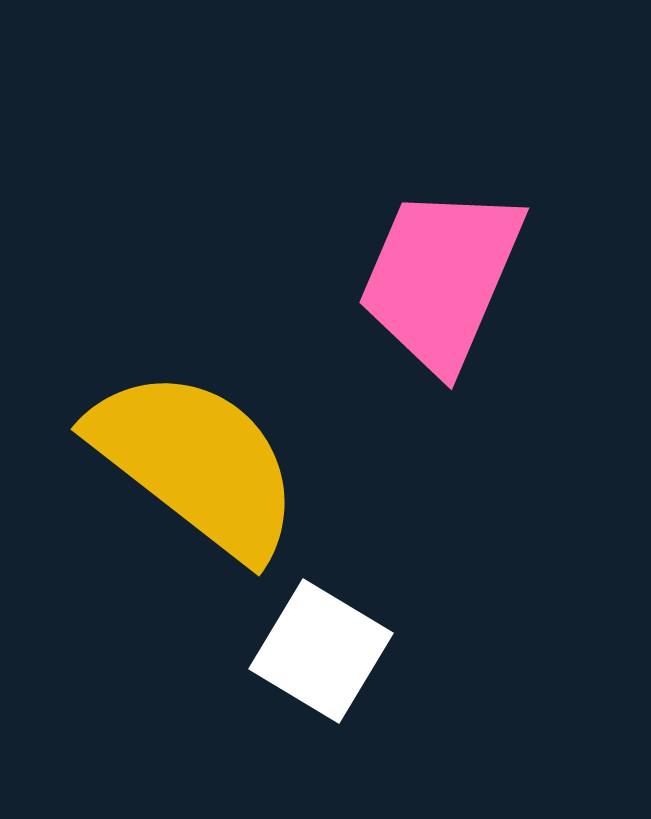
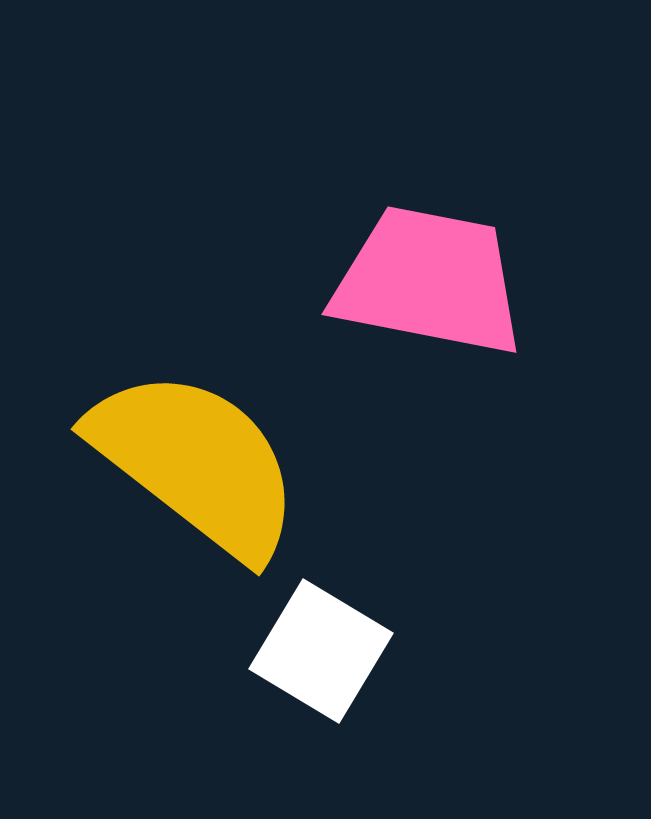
pink trapezoid: moved 12 px left, 3 px down; rotated 78 degrees clockwise
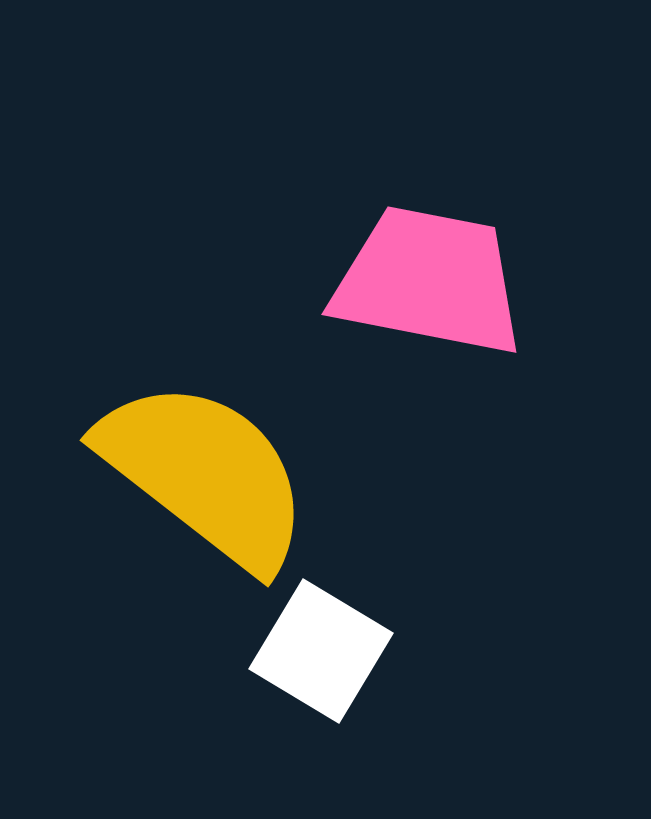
yellow semicircle: moved 9 px right, 11 px down
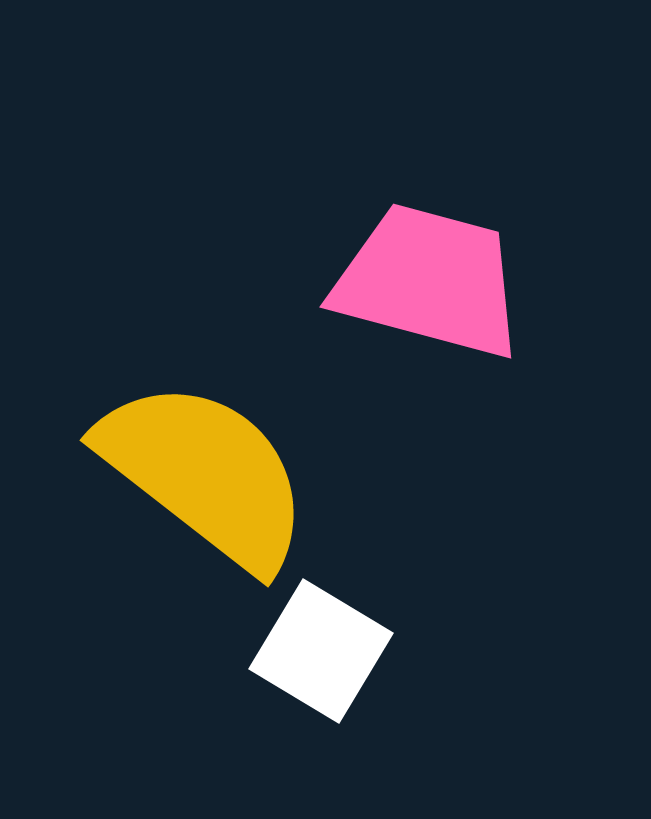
pink trapezoid: rotated 4 degrees clockwise
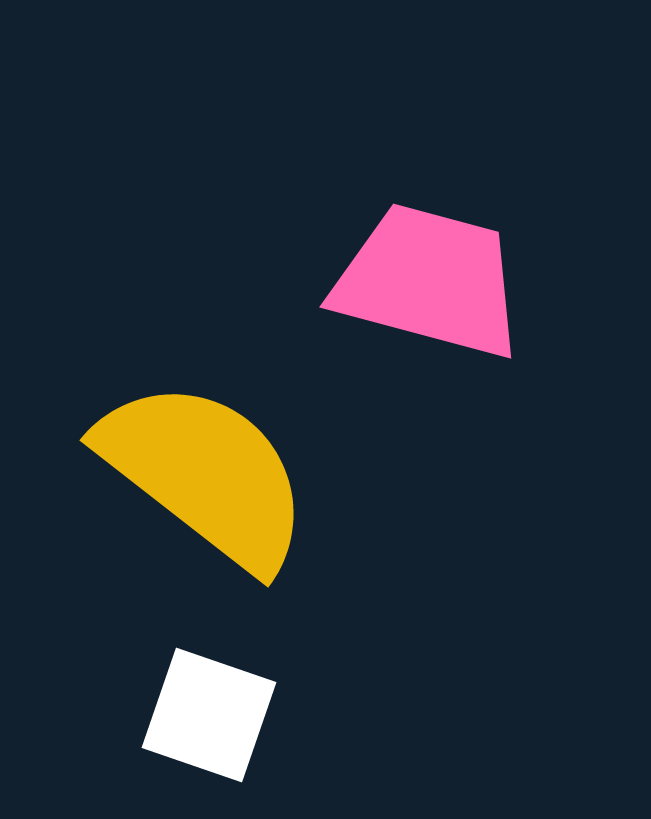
white square: moved 112 px left, 64 px down; rotated 12 degrees counterclockwise
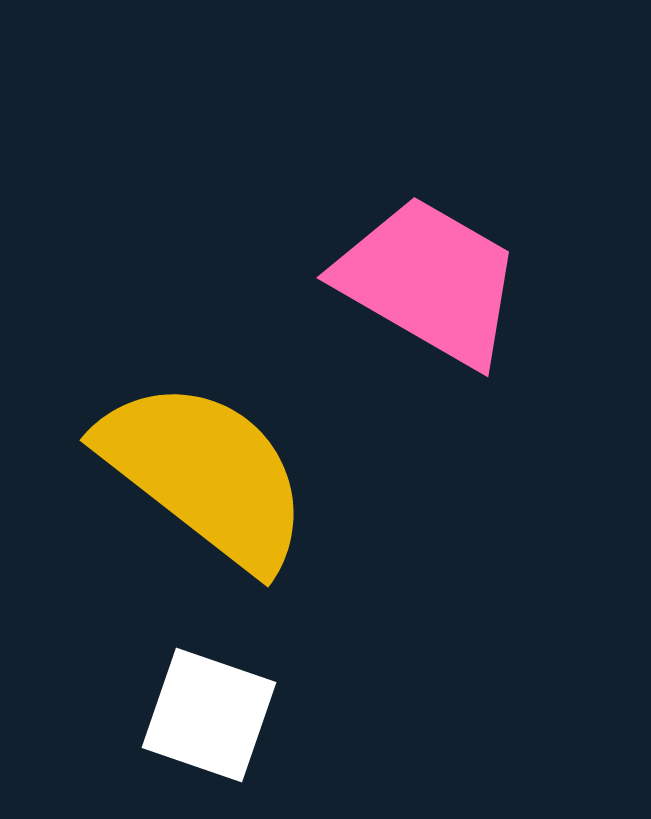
pink trapezoid: rotated 15 degrees clockwise
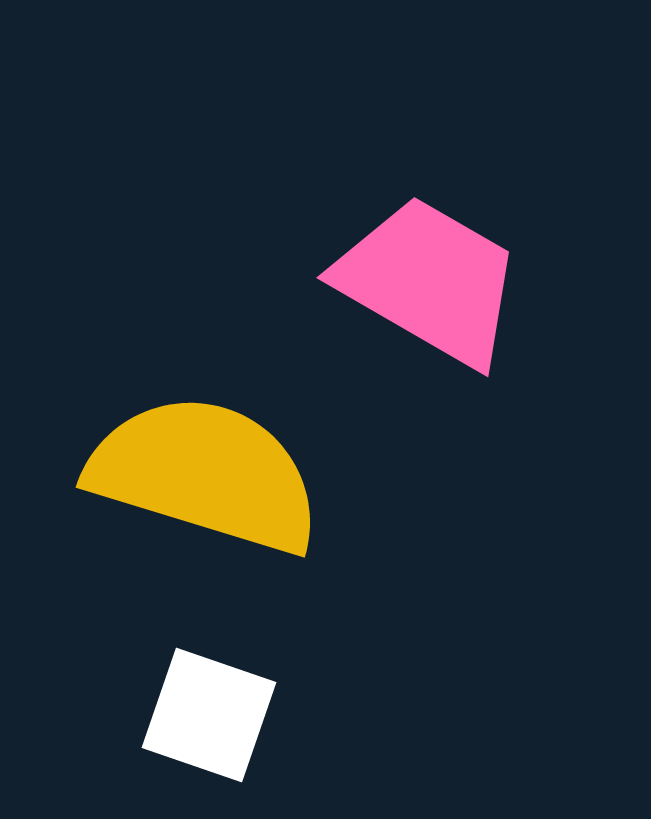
yellow semicircle: rotated 21 degrees counterclockwise
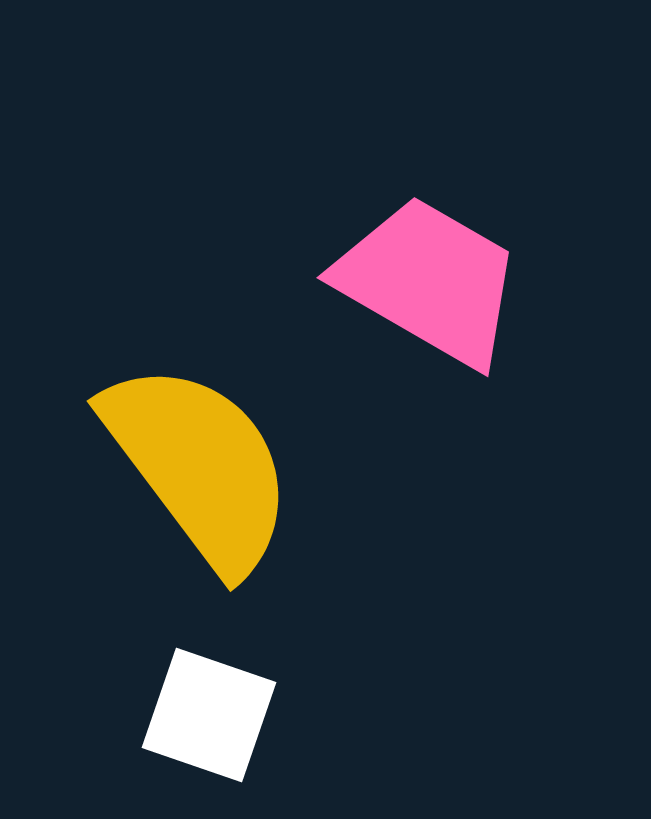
yellow semicircle: moved 6 px left, 8 px up; rotated 36 degrees clockwise
